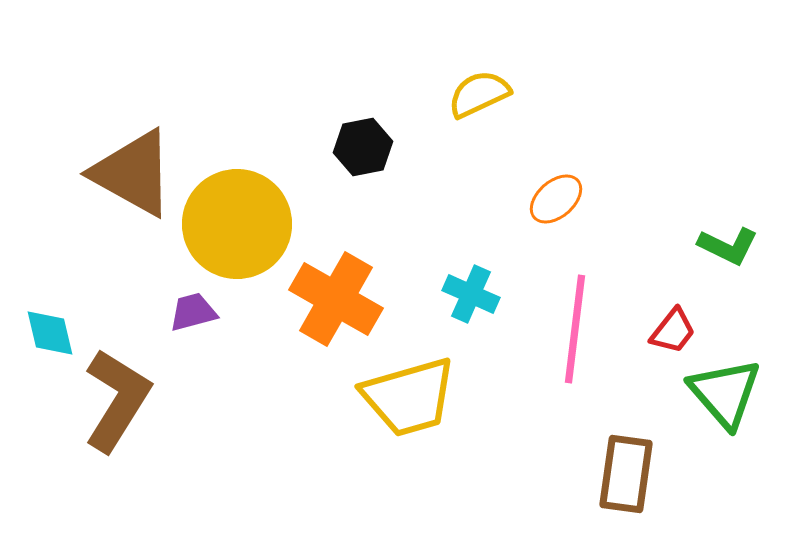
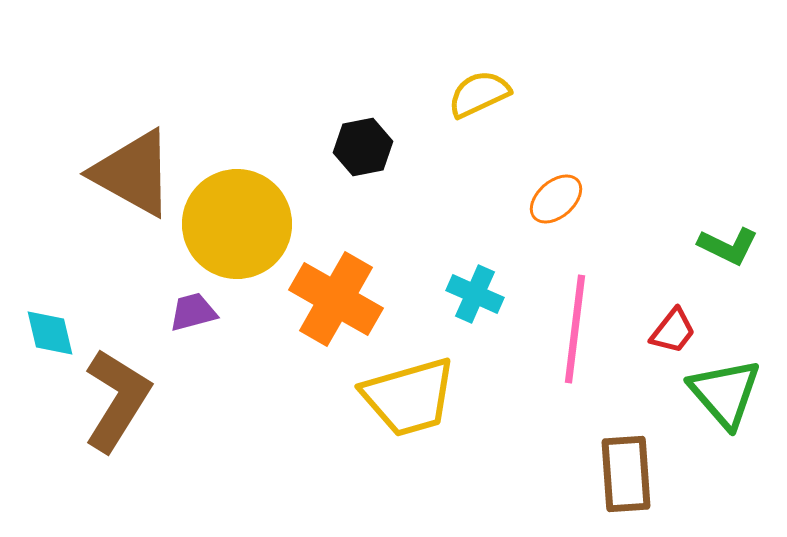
cyan cross: moved 4 px right
brown rectangle: rotated 12 degrees counterclockwise
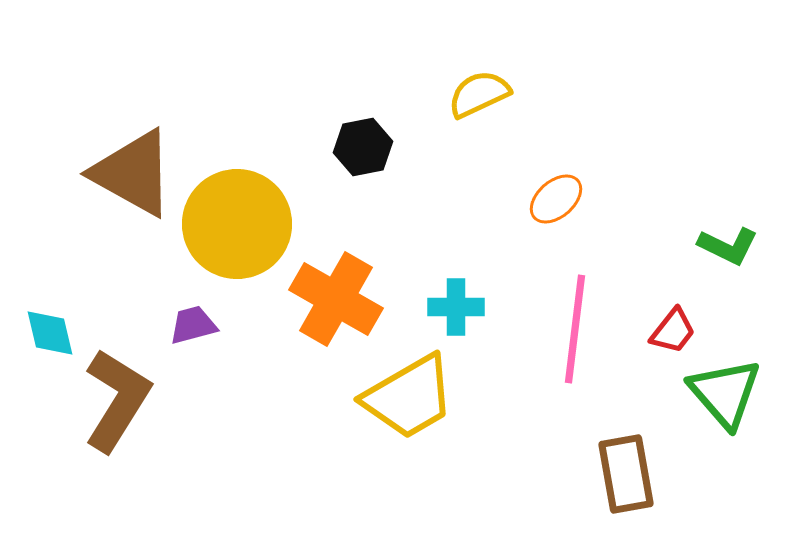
cyan cross: moved 19 px left, 13 px down; rotated 24 degrees counterclockwise
purple trapezoid: moved 13 px down
yellow trapezoid: rotated 14 degrees counterclockwise
brown rectangle: rotated 6 degrees counterclockwise
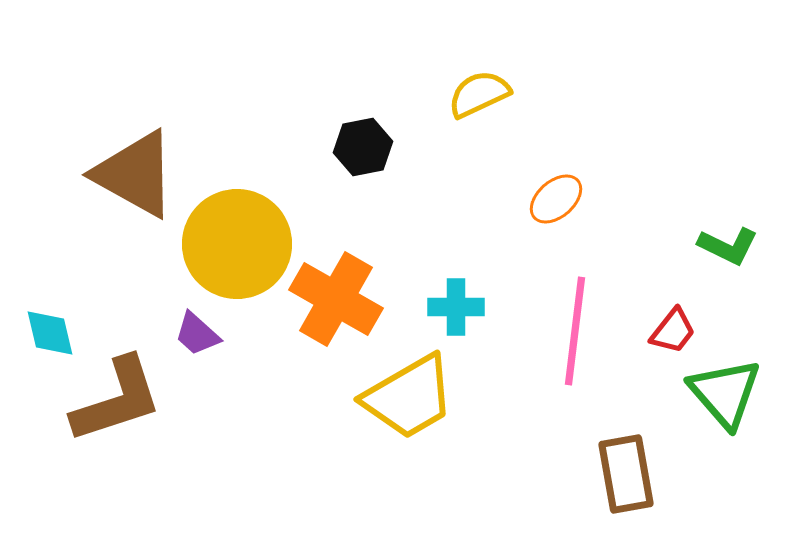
brown triangle: moved 2 px right, 1 px down
yellow circle: moved 20 px down
purple trapezoid: moved 4 px right, 9 px down; rotated 123 degrees counterclockwise
pink line: moved 2 px down
brown L-shape: rotated 40 degrees clockwise
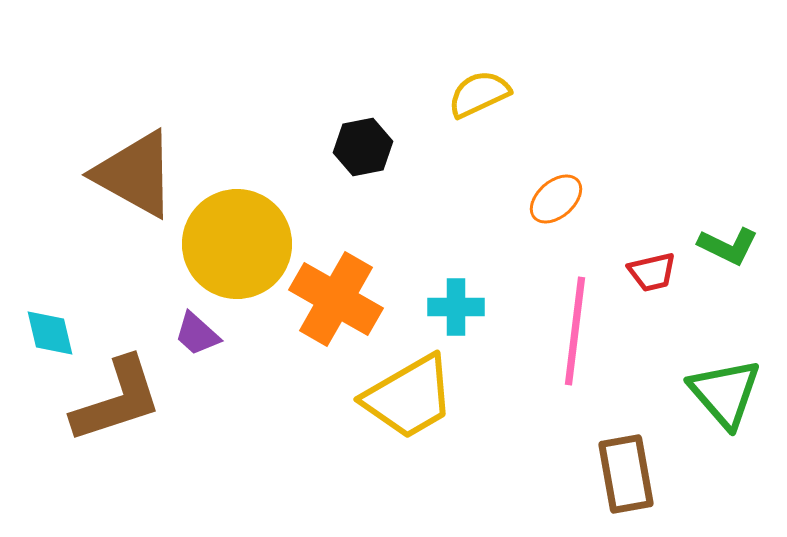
red trapezoid: moved 21 px left, 59 px up; rotated 39 degrees clockwise
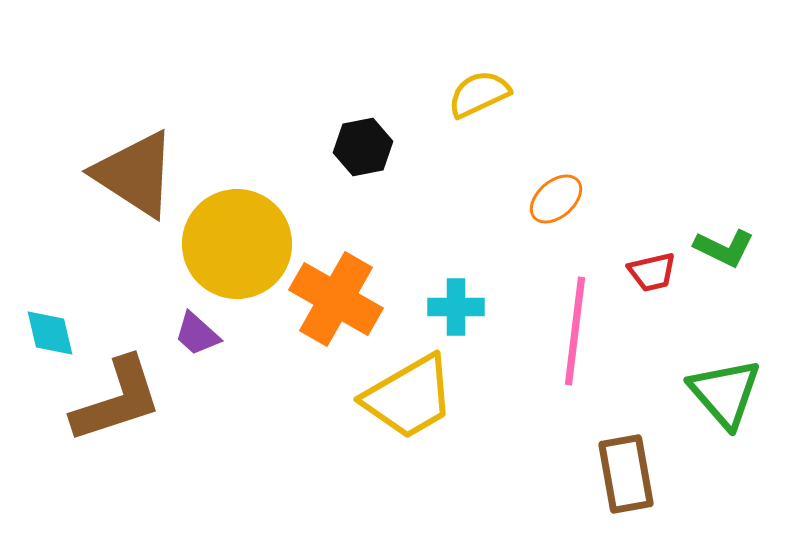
brown triangle: rotated 4 degrees clockwise
green L-shape: moved 4 px left, 2 px down
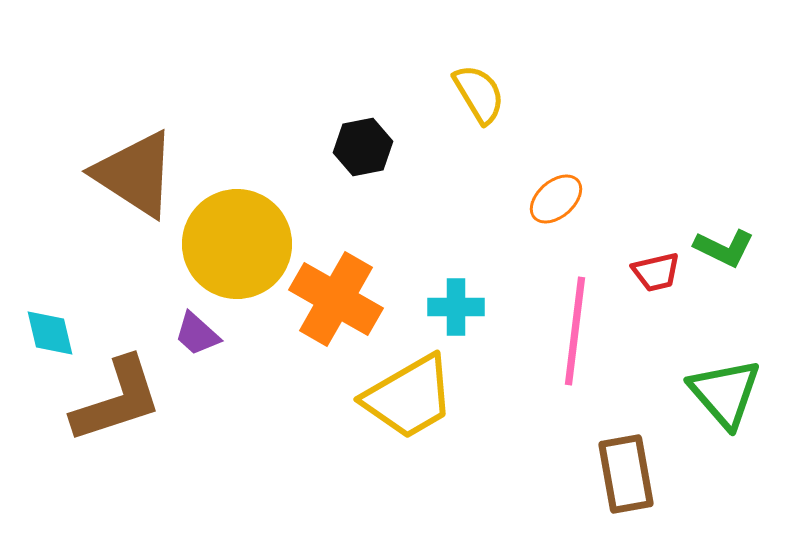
yellow semicircle: rotated 84 degrees clockwise
red trapezoid: moved 4 px right
